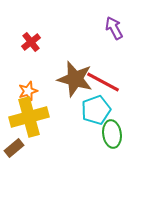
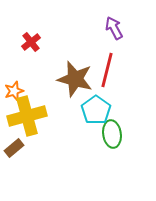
red line: moved 4 px right, 12 px up; rotated 76 degrees clockwise
orange star: moved 14 px left
cyan pentagon: rotated 16 degrees counterclockwise
yellow cross: moved 2 px left, 1 px up
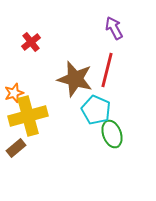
orange star: moved 2 px down
cyan pentagon: rotated 12 degrees counterclockwise
yellow cross: moved 1 px right
green ellipse: rotated 12 degrees counterclockwise
brown rectangle: moved 2 px right
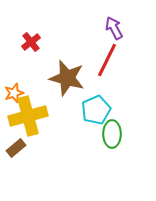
red line: moved 10 px up; rotated 12 degrees clockwise
brown star: moved 8 px left, 1 px up
cyan pentagon: rotated 24 degrees clockwise
green ellipse: rotated 20 degrees clockwise
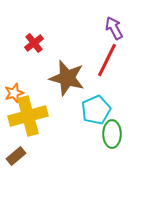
red cross: moved 3 px right, 1 px down
brown rectangle: moved 8 px down
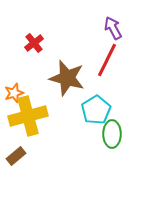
purple arrow: moved 1 px left
cyan pentagon: rotated 8 degrees counterclockwise
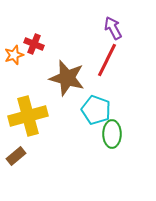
red cross: moved 1 px down; rotated 30 degrees counterclockwise
orange star: moved 38 px up
cyan pentagon: rotated 20 degrees counterclockwise
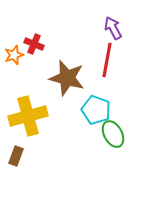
red line: rotated 16 degrees counterclockwise
green ellipse: moved 1 px right; rotated 28 degrees counterclockwise
brown rectangle: rotated 30 degrees counterclockwise
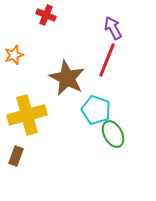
red cross: moved 12 px right, 29 px up
red line: rotated 12 degrees clockwise
brown star: rotated 12 degrees clockwise
yellow cross: moved 1 px left, 1 px up
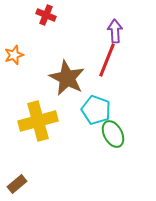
purple arrow: moved 2 px right, 3 px down; rotated 25 degrees clockwise
yellow cross: moved 11 px right, 6 px down
brown rectangle: moved 1 px right, 28 px down; rotated 30 degrees clockwise
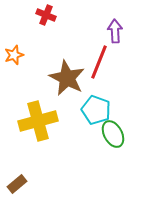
red line: moved 8 px left, 2 px down
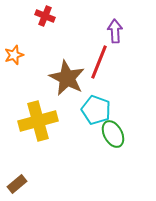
red cross: moved 1 px left, 1 px down
